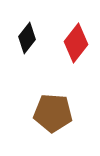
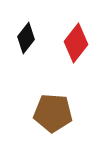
black diamond: moved 1 px left
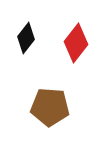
brown pentagon: moved 3 px left, 6 px up
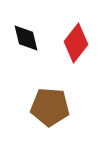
black diamond: rotated 52 degrees counterclockwise
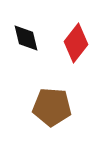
brown pentagon: moved 2 px right
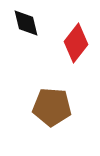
black diamond: moved 15 px up
